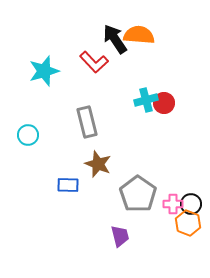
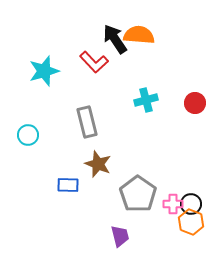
red circle: moved 31 px right
orange hexagon: moved 3 px right, 1 px up
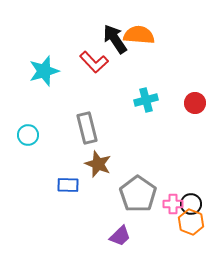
gray rectangle: moved 6 px down
purple trapezoid: rotated 60 degrees clockwise
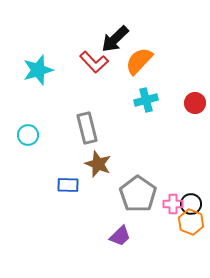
orange semicircle: moved 26 px down; rotated 52 degrees counterclockwise
black arrow: rotated 100 degrees counterclockwise
cyan star: moved 6 px left, 1 px up
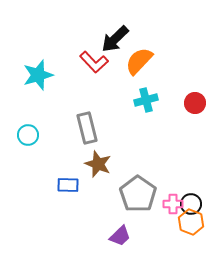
cyan star: moved 5 px down
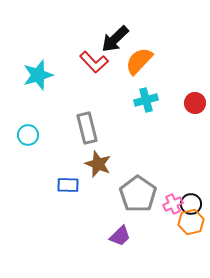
pink cross: rotated 24 degrees counterclockwise
orange hexagon: rotated 25 degrees clockwise
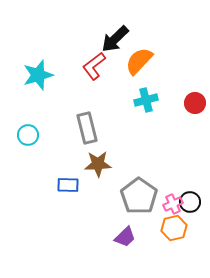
red L-shape: moved 4 px down; rotated 96 degrees clockwise
brown star: rotated 24 degrees counterclockwise
gray pentagon: moved 1 px right, 2 px down
black circle: moved 1 px left, 2 px up
orange hexagon: moved 17 px left, 6 px down
purple trapezoid: moved 5 px right, 1 px down
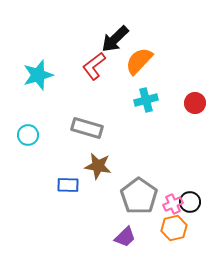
gray rectangle: rotated 60 degrees counterclockwise
brown star: moved 2 px down; rotated 12 degrees clockwise
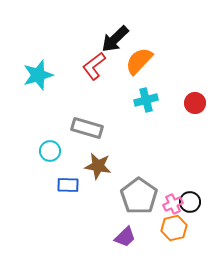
cyan circle: moved 22 px right, 16 px down
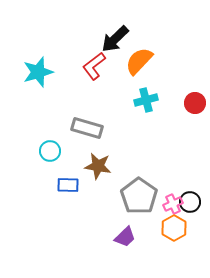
cyan star: moved 3 px up
orange hexagon: rotated 15 degrees counterclockwise
